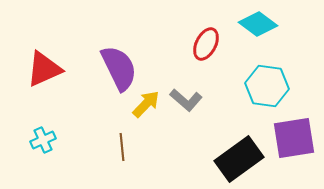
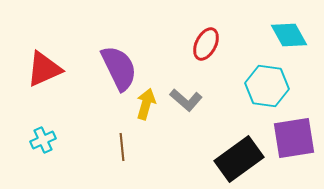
cyan diamond: moved 31 px right, 11 px down; rotated 24 degrees clockwise
yellow arrow: rotated 28 degrees counterclockwise
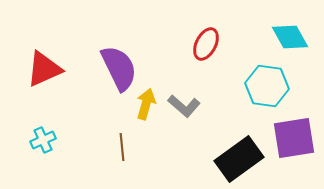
cyan diamond: moved 1 px right, 2 px down
gray L-shape: moved 2 px left, 6 px down
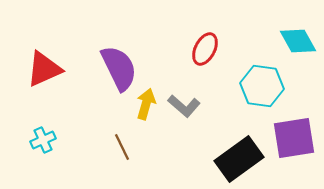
cyan diamond: moved 8 px right, 4 px down
red ellipse: moved 1 px left, 5 px down
cyan hexagon: moved 5 px left
brown line: rotated 20 degrees counterclockwise
